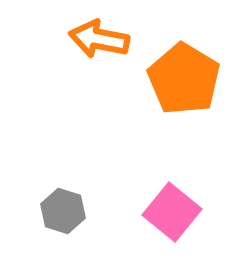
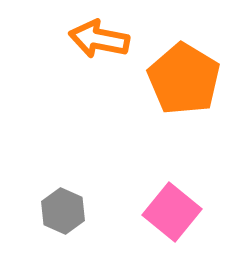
gray hexagon: rotated 6 degrees clockwise
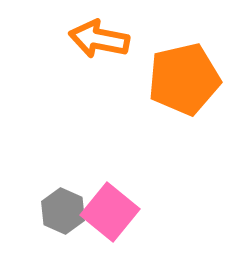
orange pentagon: rotated 28 degrees clockwise
pink square: moved 62 px left
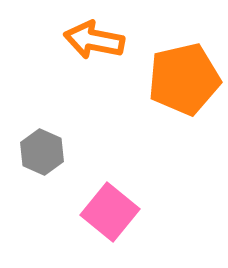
orange arrow: moved 5 px left, 1 px down
gray hexagon: moved 21 px left, 59 px up
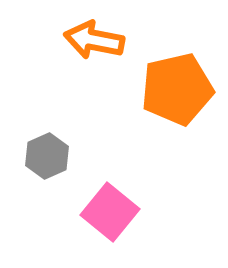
orange pentagon: moved 7 px left, 10 px down
gray hexagon: moved 5 px right, 4 px down; rotated 12 degrees clockwise
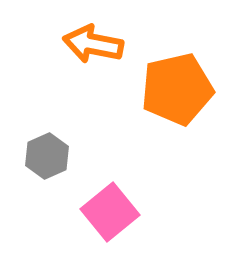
orange arrow: moved 1 px left, 4 px down
pink square: rotated 12 degrees clockwise
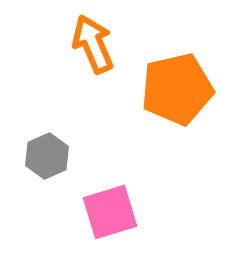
orange arrow: rotated 56 degrees clockwise
pink square: rotated 22 degrees clockwise
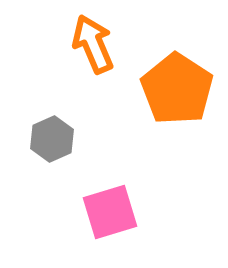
orange pentagon: rotated 26 degrees counterclockwise
gray hexagon: moved 5 px right, 17 px up
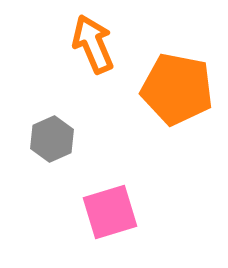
orange pentagon: rotated 22 degrees counterclockwise
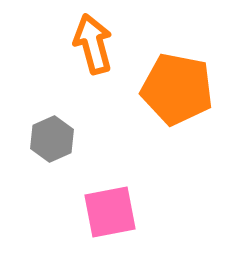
orange arrow: rotated 8 degrees clockwise
pink square: rotated 6 degrees clockwise
